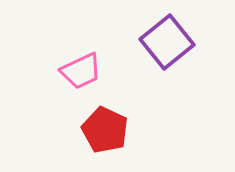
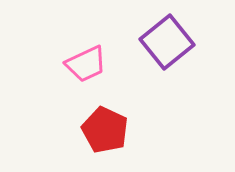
pink trapezoid: moved 5 px right, 7 px up
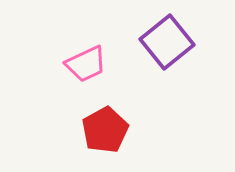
red pentagon: rotated 18 degrees clockwise
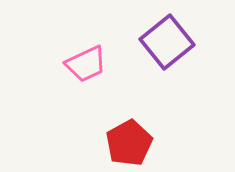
red pentagon: moved 24 px right, 13 px down
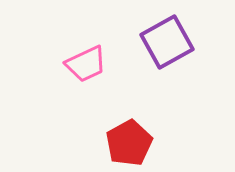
purple square: rotated 10 degrees clockwise
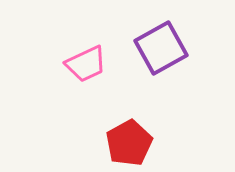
purple square: moved 6 px left, 6 px down
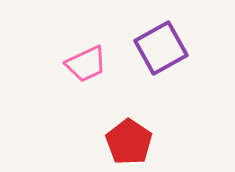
red pentagon: moved 1 px up; rotated 9 degrees counterclockwise
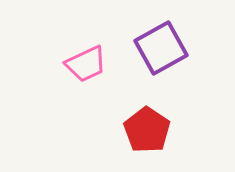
red pentagon: moved 18 px right, 12 px up
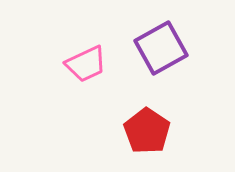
red pentagon: moved 1 px down
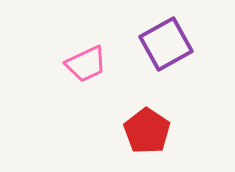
purple square: moved 5 px right, 4 px up
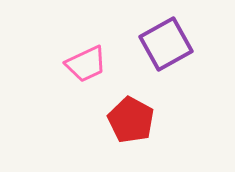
red pentagon: moved 16 px left, 11 px up; rotated 6 degrees counterclockwise
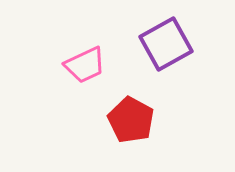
pink trapezoid: moved 1 px left, 1 px down
